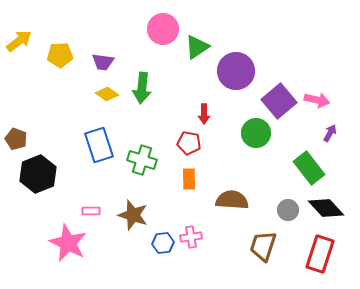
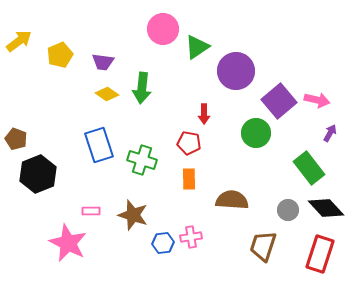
yellow pentagon: rotated 20 degrees counterclockwise
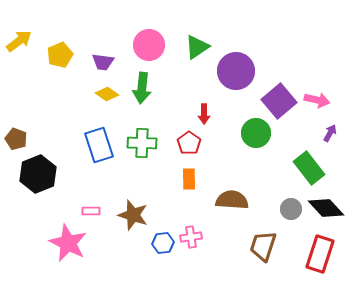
pink circle: moved 14 px left, 16 px down
red pentagon: rotated 25 degrees clockwise
green cross: moved 17 px up; rotated 16 degrees counterclockwise
gray circle: moved 3 px right, 1 px up
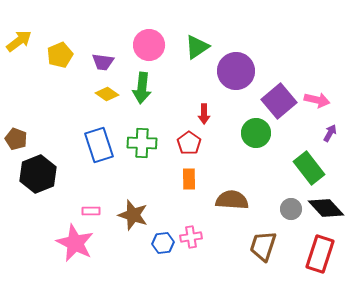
pink star: moved 7 px right
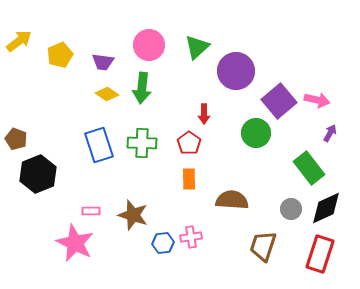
green triangle: rotated 8 degrees counterclockwise
black diamond: rotated 72 degrees counterclockwise
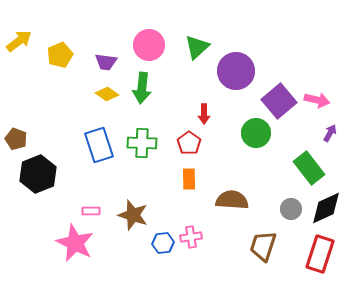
purple trapezoid: moved 3 px right
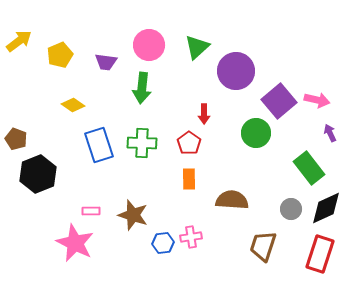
yellow diamond: moved 34 px left, 11 px down
purple arrow: rotated 54 degrees counterclockwise
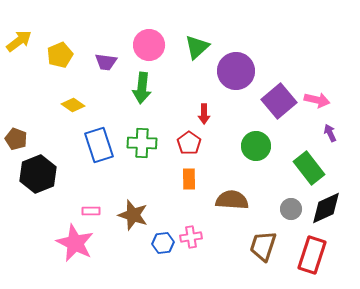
green circle: moved 13 px down
red rectangle: moved 8 px left, 1 px down
